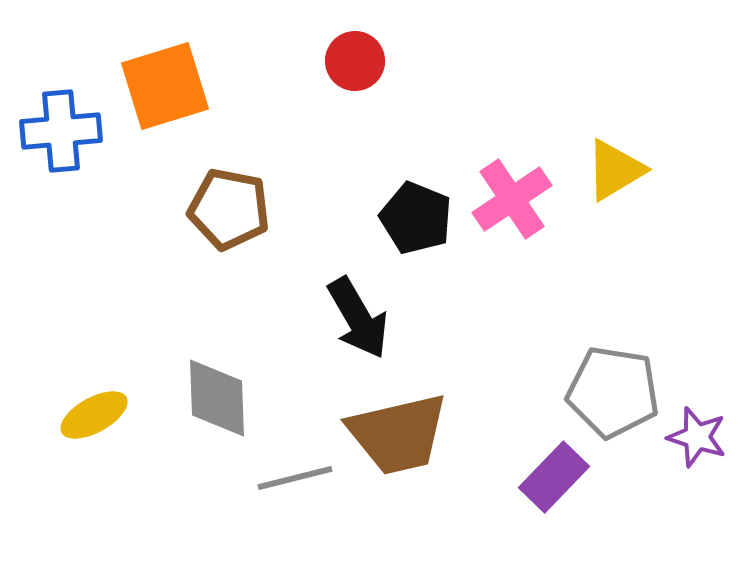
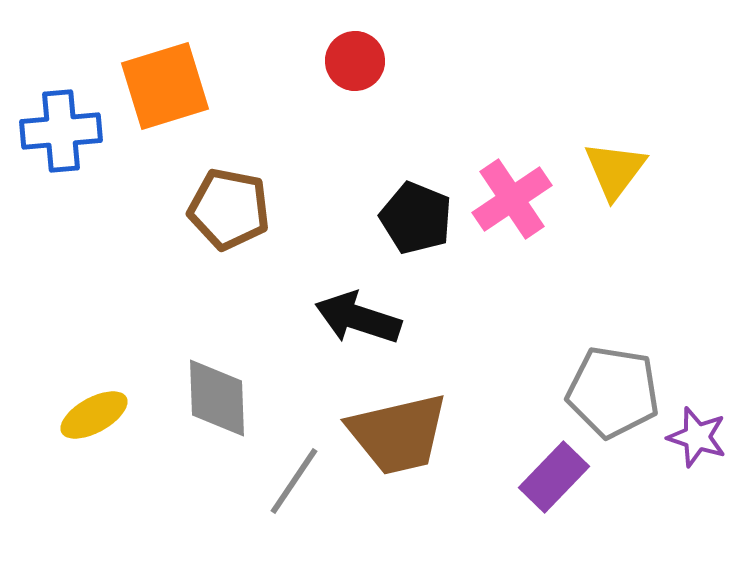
yellow triangle: rotated 22 degrees counterclockwise
black arrow: rotated 138 degrees clockwise
gray line: moved 1 px left, 3 px down; rotated 42 degrees counterclockwise
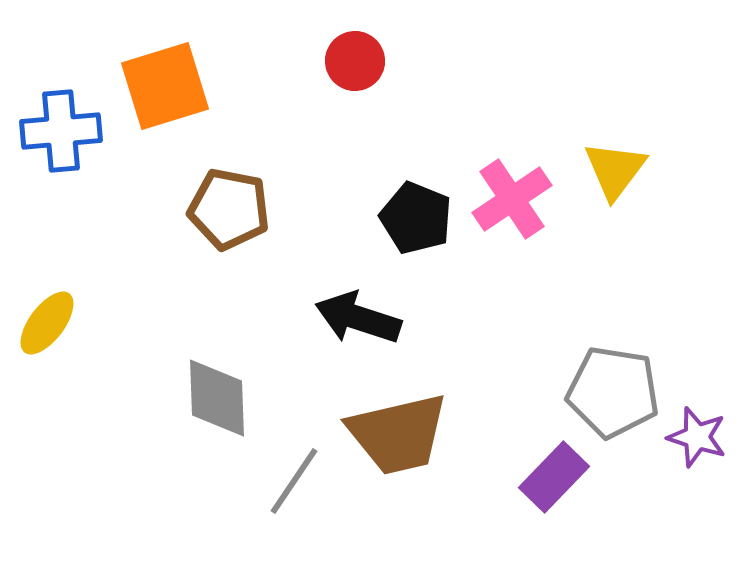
yellow ellipse: moved 47 px left, 92 px up; rotated 24 degrees counterclockwise
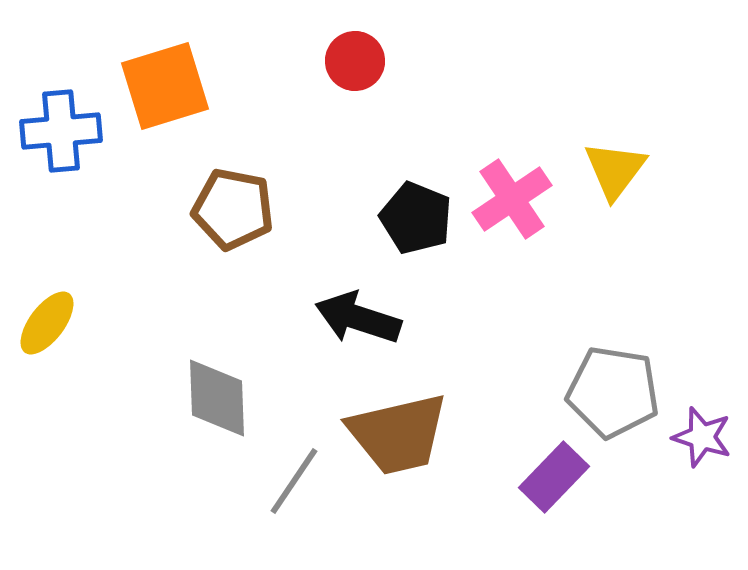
brown pentagon: moved 4 px right
purple star: moved 5 px right
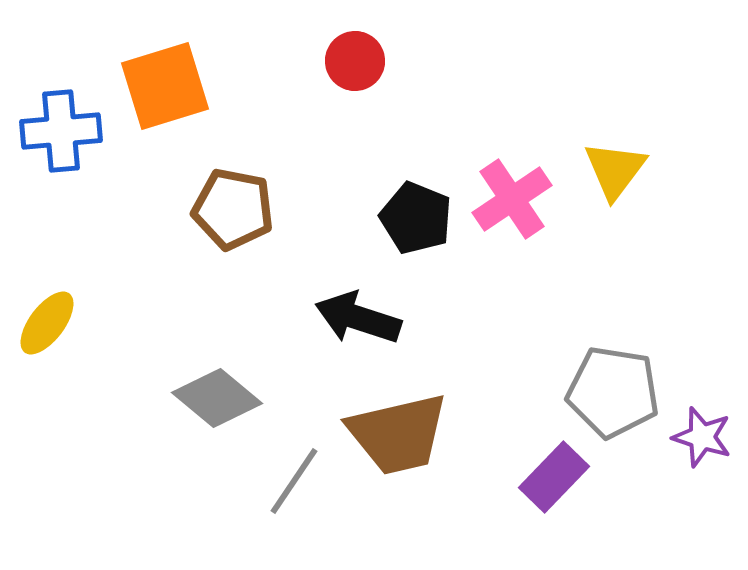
gray diamond: rotated 48 degrees counterclockwise
